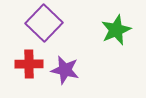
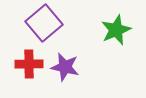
purple square: rotated 6 degrees clockwise
purple star: moved 3 px up
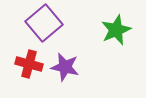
red cross: rotated 16 degrees clockwise
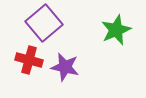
red cross: moved 4 px up
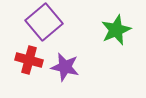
purple square: moved 1 px up
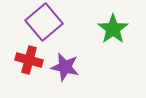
green star: moved 3 px left, 1 px up; rotated 12 degrees counterclockwise
